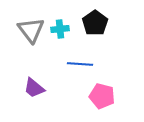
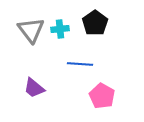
pink pentagon: rotated 15 degrees clockwise
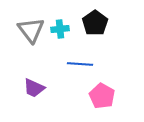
purple trapezoid: rotated 15 degrees counterclockwise
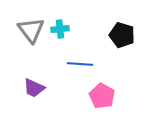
black pentagon: moved 27 px right, 12 px down; rotated 20 degrees counterclockwise
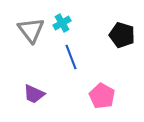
cyan cross: moved 2 px right, 6 px up; rotated 24 degrees counterclockwise
blue line: moved 9 px left, 7 px up; rotated 65 degrees clockwise
purple trapezoid: moved 6 px down
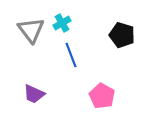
blue line: moved 2 px up
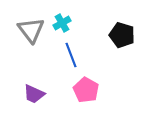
pink pentagon: moved 16 px left, 6 px up
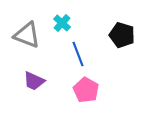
cyan cross: rotated 18 degrees counterclockwise
gray triangle: moved 4 px left, 5 px down; rotated 32 degrees counterclockwise
blue line: moved 7 px right, 1 px up
purple trapezoid: moved 13 px up
